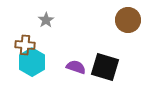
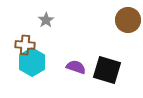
black square: moved 2 px right, 3 px down
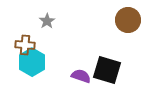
gray star: moved 1 px right, 1 px down
purple semicircle: moved 5 px right, 9 px down
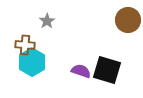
purple semicircle: moved 5 px up
